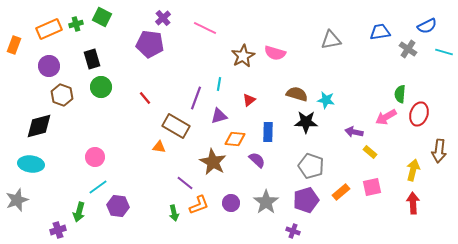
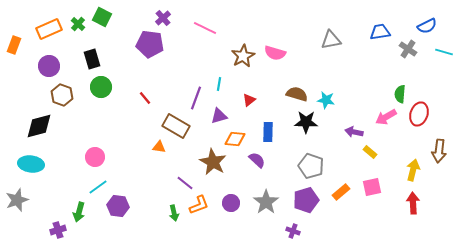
green cross at (76, 24): moved 2 px right; rotated 32 degrees counterclockwise
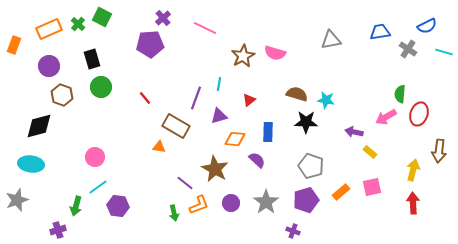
purple pentagon at (150, 44): rotated 12 degrees counterclockwise
brown star at (213, 162): moved 2 px right, 7 px down
green arrow at (79, 212): moved 3 px left, 6 px up
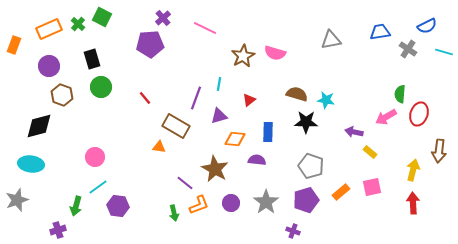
purple semicircle at (257, 160): rotated 36 degrees counterclockwise
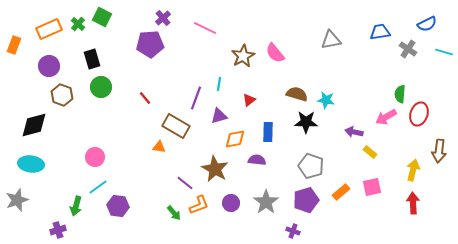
blue semicircle at (427, 26): moved 2 px up
pink semicircle at (275, 53): rotated 35 degrees clockwise
black diamond at (39, 126): moved 5 px left, 1 px up
orange diamond at (235, 139): rotated 15 degrees counterclockwise
green arrow at (174, 213): rotated 28 degrees counterclockwise
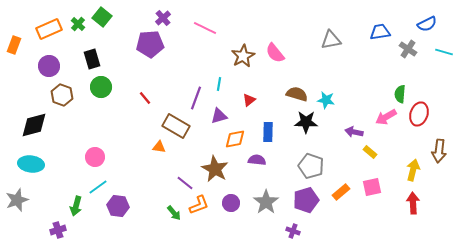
green square at (102, 17): rotated 12 degrees clockwise
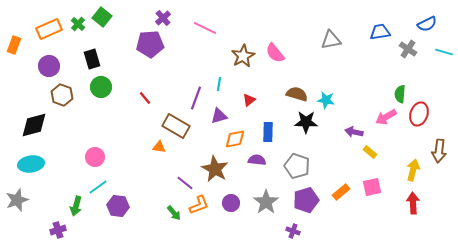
cyan ellipse at (31, 164): rotated 15 degrees counterclockwise
gray pentagon at (311, 166): moved 14 px left
